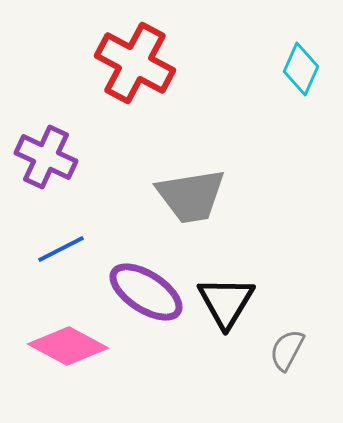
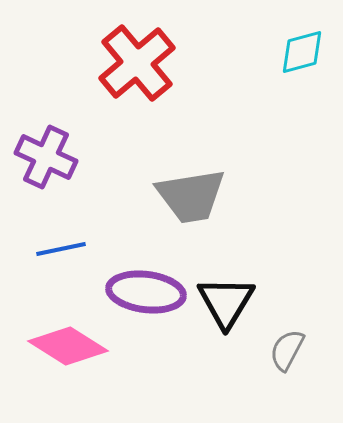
red cross: moved 2 px right; rotated 22 degrees clockwise
cyan diamond: moved 1 px right, 17 px up; rotated 51 degrees clockwise
blue line: rotated 15 degrees clockwise
purple ellipse: rotated 26 degrees counterclockwise
pink diamond: rotated 4 degrees clockwise
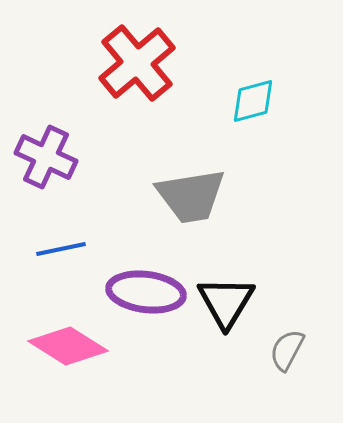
cyan diamond: moved 49 px left, 49 px down
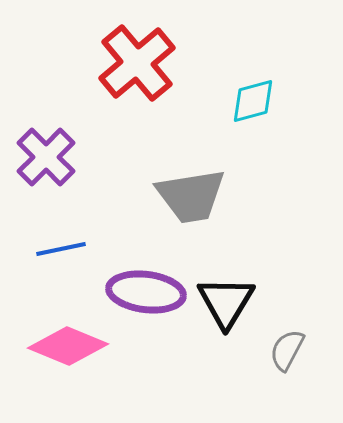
purple cross: rotated 20 degrees clockwise
pink diamond: rotated 10 degrees counterclockwise
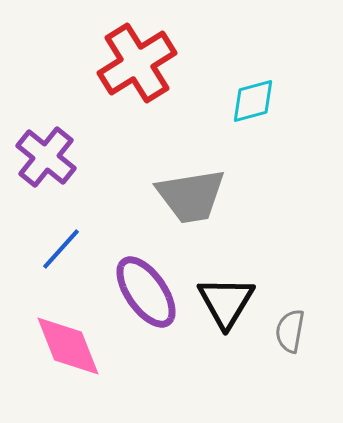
red cross: rotated 8 degrees clockwise
purple cross: rotated 6 degrees counterclockwise
blue line: rotated 36 degrees counterclockwise
purple ellipse: rotated 48 degrees clockwise
pink diamond: rotated 46 degrees clockwise
gray semicircle: moved 3 px right, 19 px up; rotated 18 degrees counterclockwise
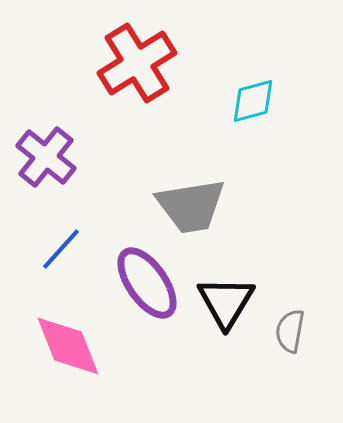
gray trapezoid: moved 10 px down
purple ellipse: moved 1 px right, 9 px up
